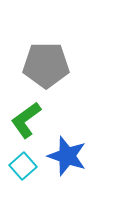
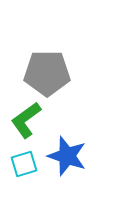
gray pentagon: moved 1 px right, 8 px down
cyan square: moved 1 px right, 2 px up; rotated 24 degrees clockwise
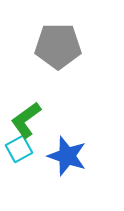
gray pentagon: moved 11 px right, 27 px up
cyan square: moved 5 px left, 15 px up; rotated 12 degrees counterclockwise
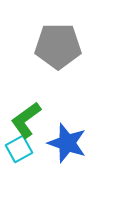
blue star: moved 13 px up
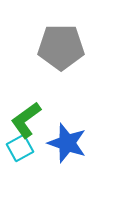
gray pentagon: moved 3 px right, 1 px down
cyan square: moved 1 px right, 1 px up
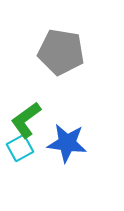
gray pentagon: moved 5 px down; rotated 9 degrees clockwise
blue star: rotated 12 degrees counterclockwise
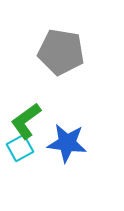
green L-shape: moved 1 px down
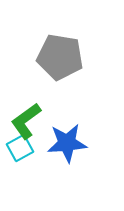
gray pentagon: moved 1 px left, 5 px down
blue star: rotated 12 degrees counterclockwise
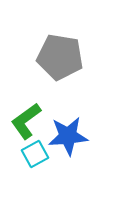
blue star: moved 1 px right, 7 px up
cyan square: moved 15 px right, 6 px down
